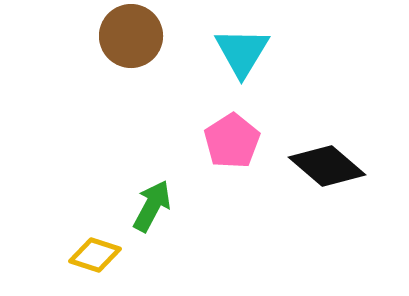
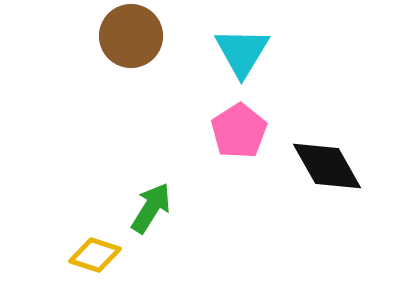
pink pentagon: moved 7 px right, 10 px up
black diamond: rotated 20 degrees clockwise
green arrow: moved 1 px left, 2 px down; rotated 4 degrees clockwise
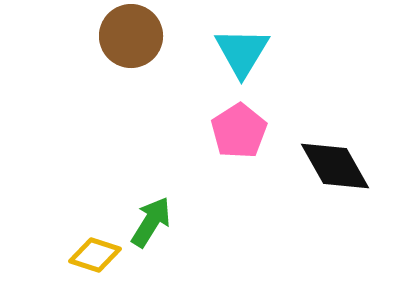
black diamond: moved 8 px right
green arrow: moved 14 px down
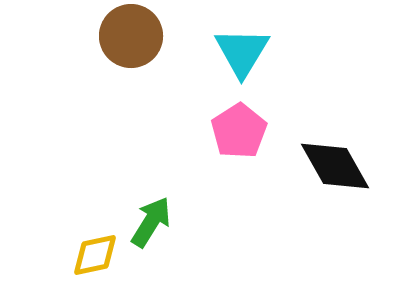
yellow diamond: rotated 30 degrees counterclockwise
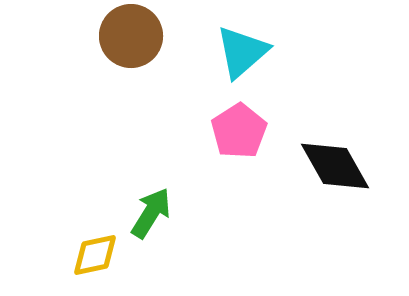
cyan triangle: rotated 18 degrees clockwise
green arrow: moved 9 px up
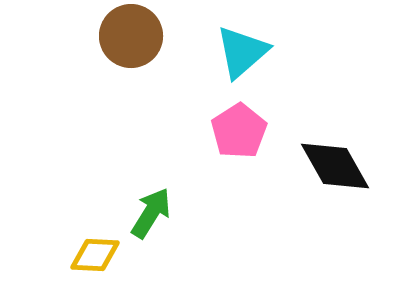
yellow diamond: rotated 15 degrees clockwise
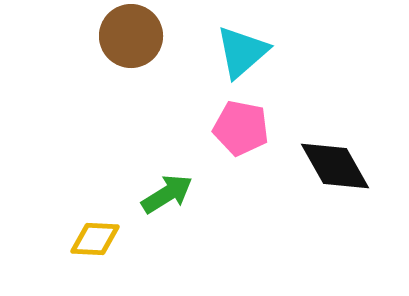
pink pentagon: moved 2 px right, 3 px up; rotated 28 degrees counterclockwise
green arrow: moved 16 px right, 19 px up; rotated 26 degrees clockwise
yellow diamond: moved 16 px up
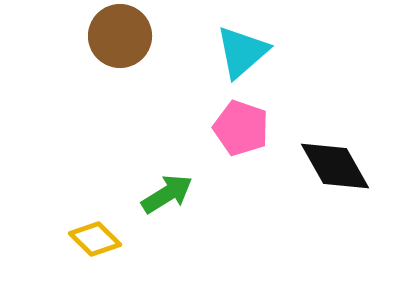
brown circle: moved 11 px left
pink pentagon: rotated 8 degrees clockwise
yellow diamond: rotated 42 degrees clockwise
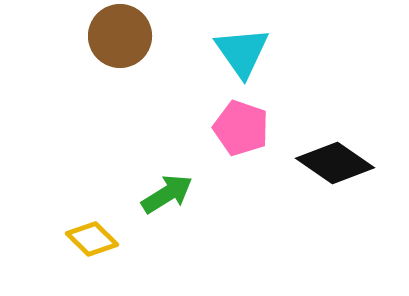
cyan triangle: rotated 24 degrees counterclockwise
black diamond: moved 3 px up; rotated 26 degrees counterclockwise
yellow diamond: moved 3 px left
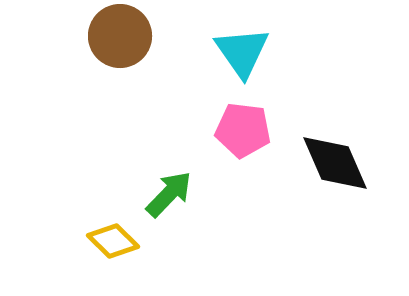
pink pentagon: moved 2 px right, 2 px down; rotated 12 degrees counterclockwise
black diamond: rotated 32 degrees clockwise
green arrow: moved 2 px right; rotated 14 degrees counterclockwise
yellow diamond: moved 21 px right, 2 px down
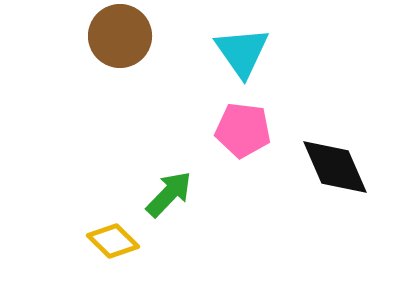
black diamond: moved 4 px down
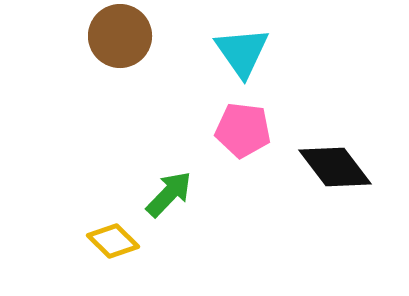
black diamond: rotated 14 degrees counterclockwise
